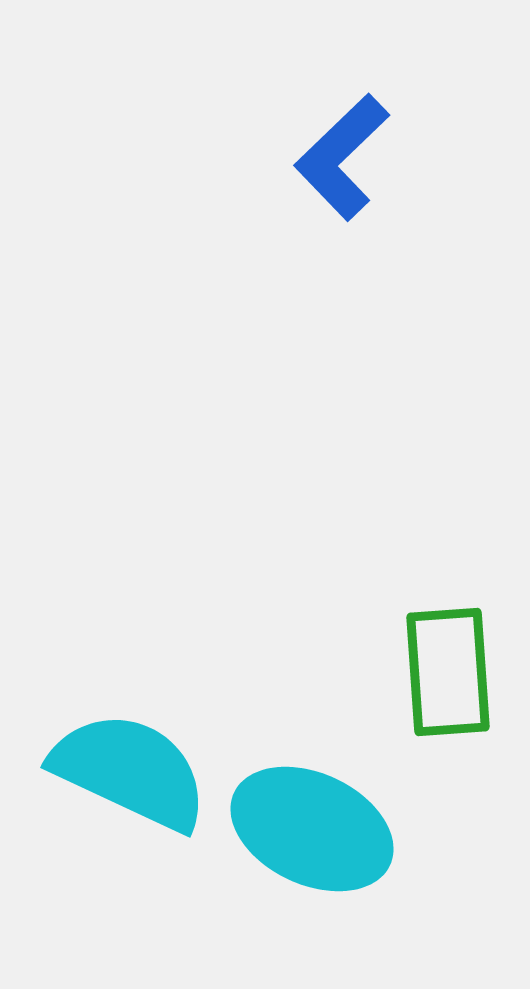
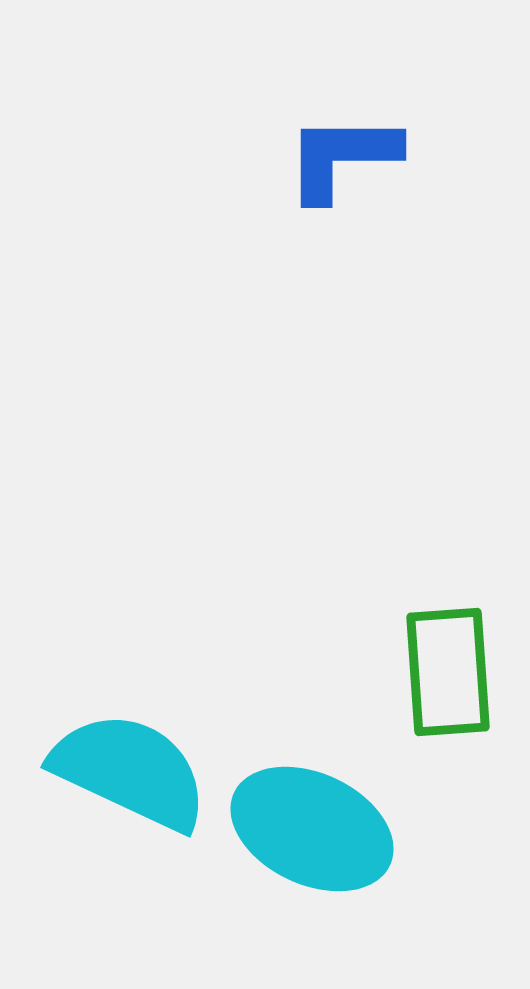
blue L-shape: rotated 44 degrees clockwise
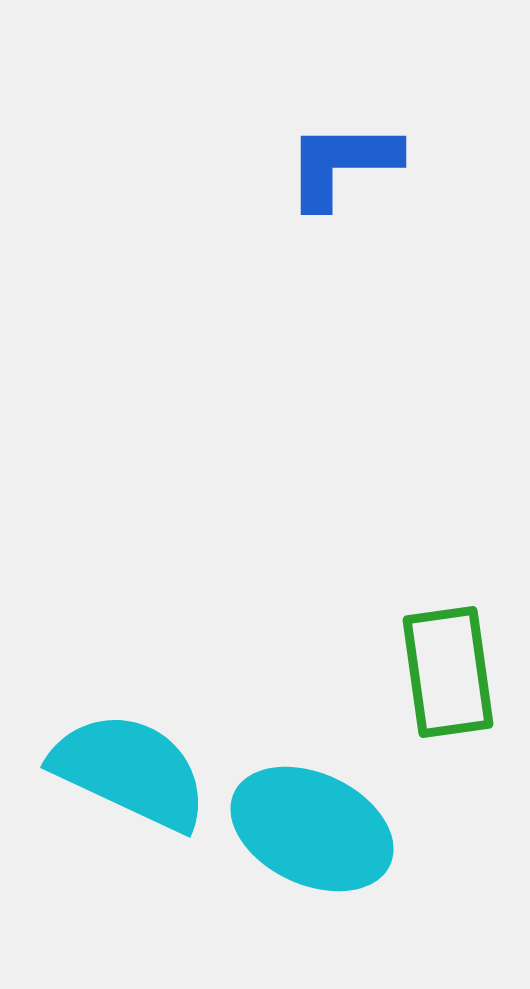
blue L-shape: moved 7 px down
green rectangle: rotated 4 degrees counterclockwise
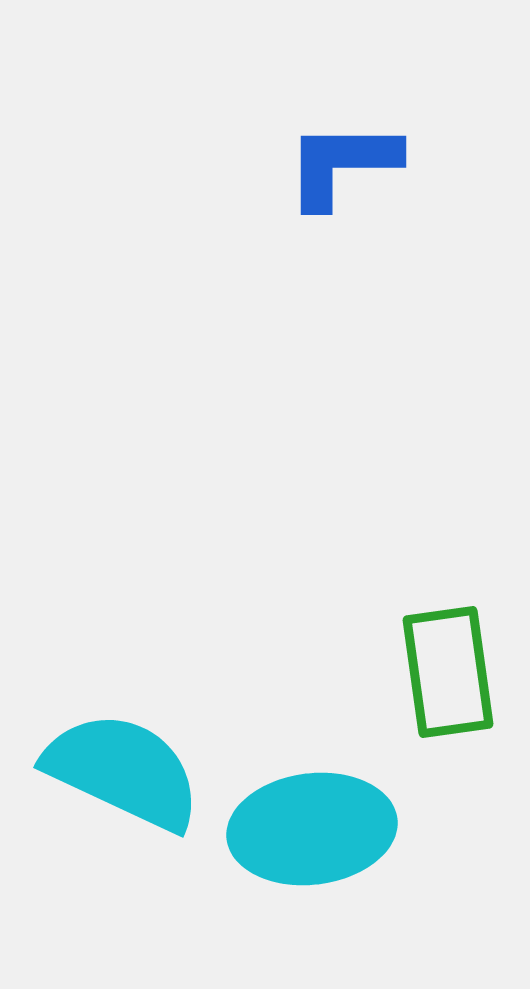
cyan semicircle: moved 7 px left
cyan ellipse: rotated 32 degrees counterclockwise
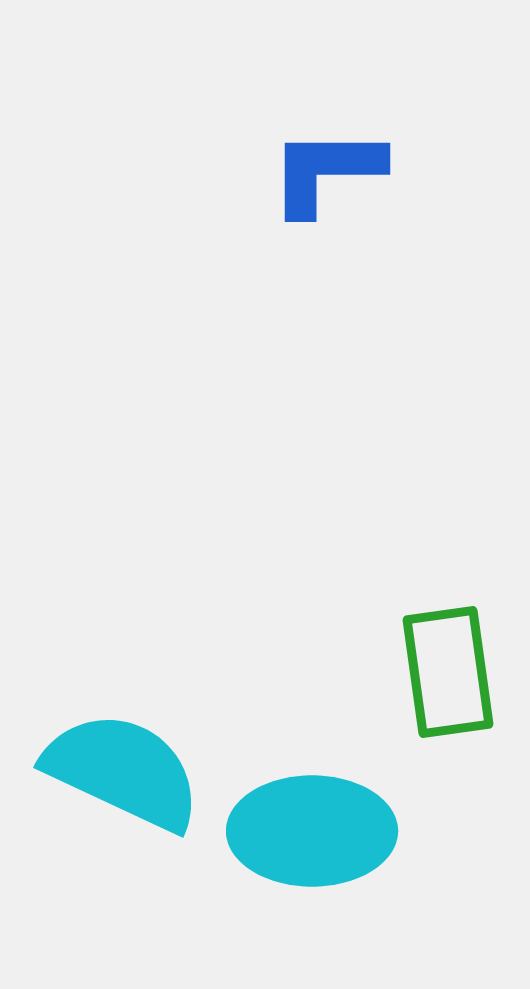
blue L-shape: moved 16 px left, 7 px down
cyan ellipse: moved 2 px down; rotated 7 degrees clockwise
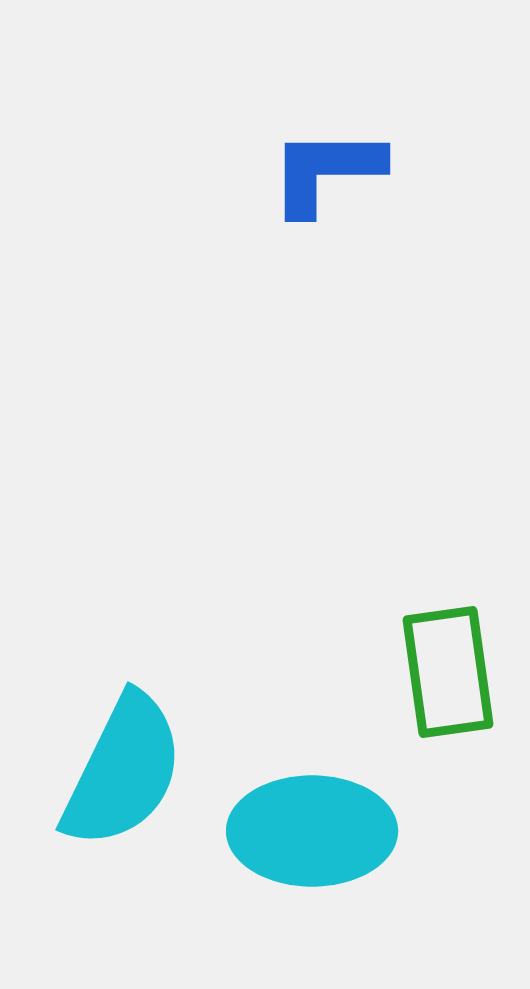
cyan semicircle: rotated 91 degrees clockwise
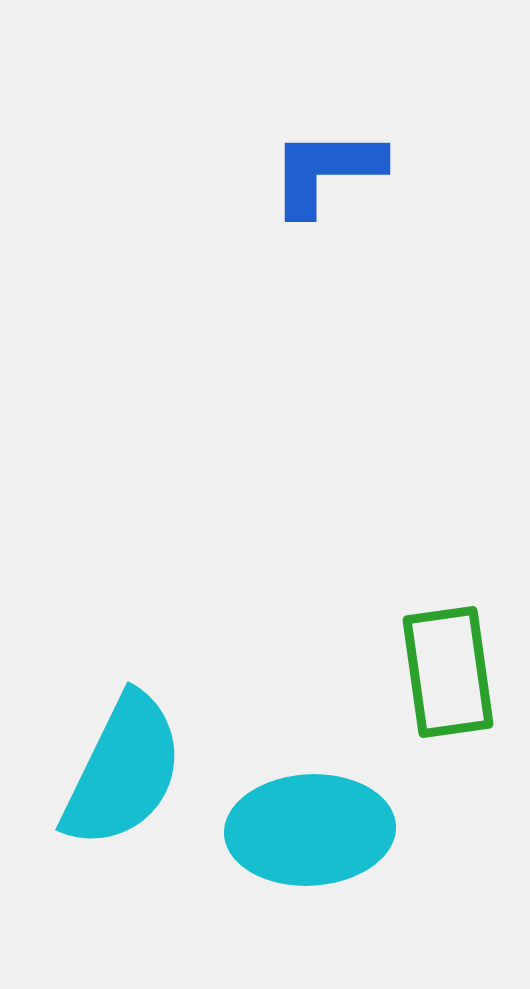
cyan ellipse: moved 2 px left, 1 px up; rotated 3 degrees counterclockwise
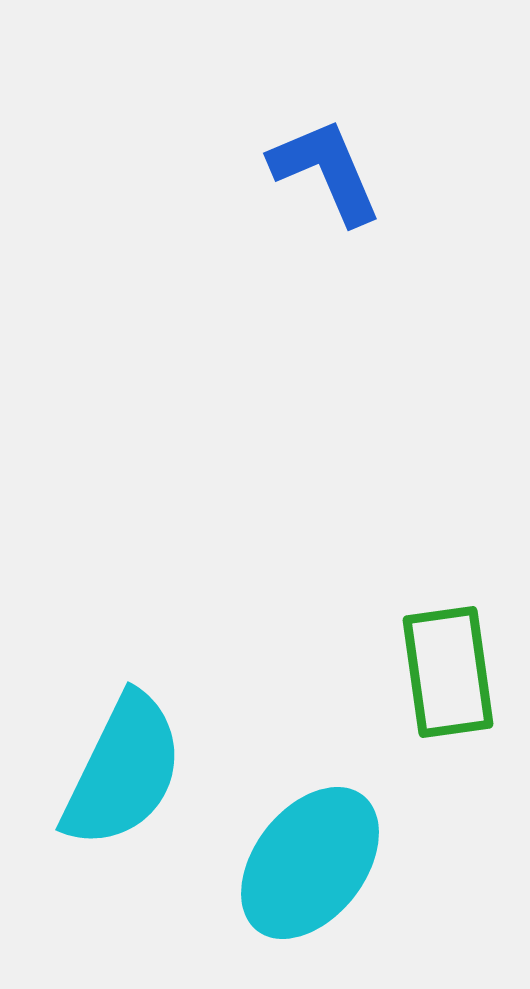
blue L-shape: rotated 67 degrees clockwise
cyan ellipse: moved 33 px down; rotated 49 degrees counterclockwise
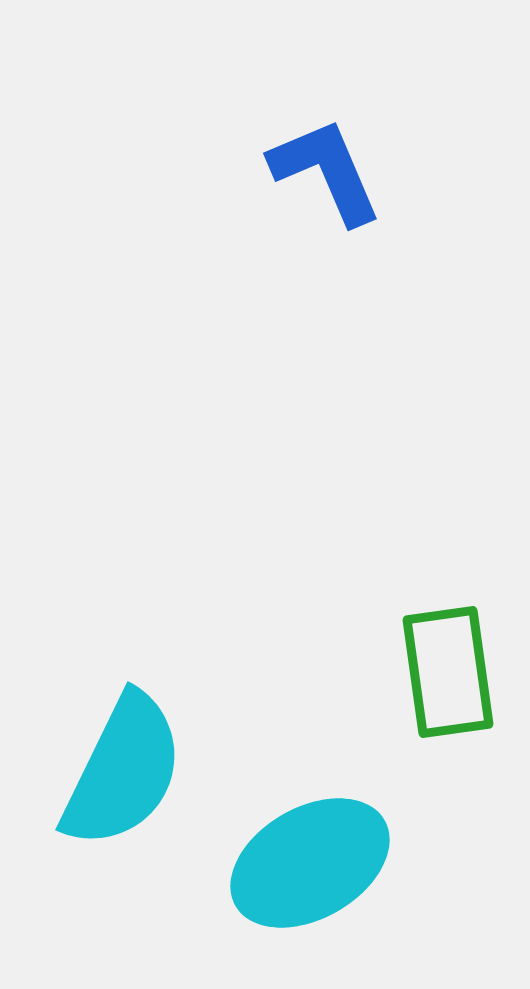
cyan ellipse: rotated 22 degrees clockwise
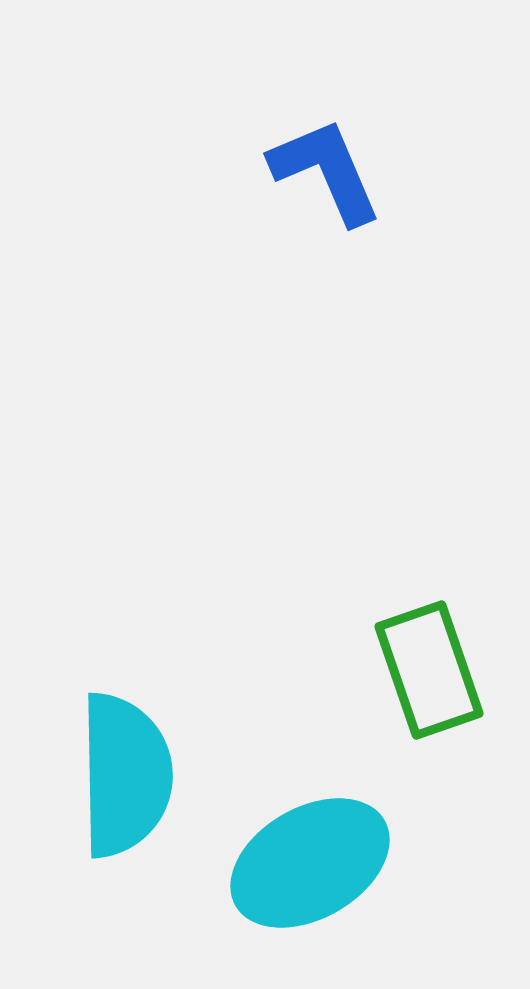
green rectangle: moved 19 px left, 2 px up; rotated 11 degrees counterclockwise
cyan semicircle: moved 2 px right, 4 px down; rotated 27 degrees counterclockwise
